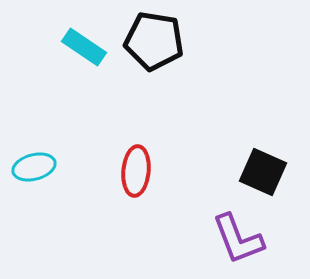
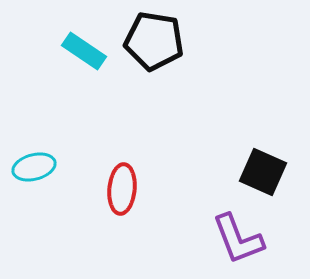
cyan rectangle: moved 4 px down
red ellipse: moved 14 px left, 18 px down
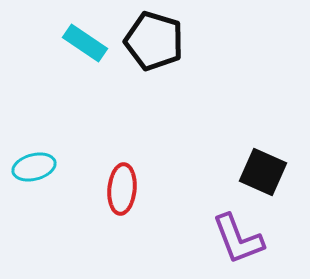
black pentagon: rotated 8 degrees clockwise
cyan rectangle: moved 1 px right, 8 px up
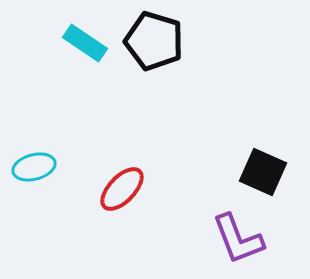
red ellipse: rotated 39 degrees clockwise
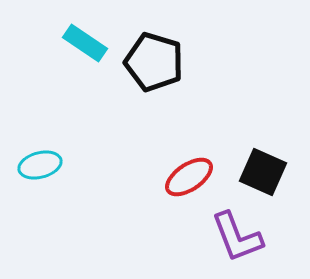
black pentagon: moved 21 px down
cyan ellipse: moved 6 px right, 2 px up
red ellipse: moved 67 px right, 12 px up; rotated 12 degrees clockwise
purple L-shape: moved 1 px left, 2 px up
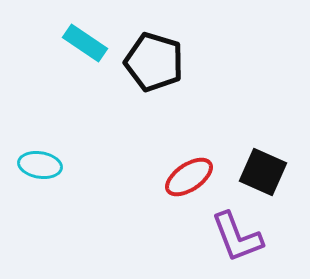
cyan ellipse: rotated 24 degrees clockwise
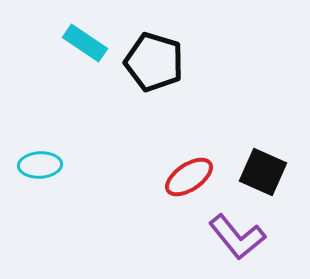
cyan ellipse: rotated 12 degrees counterclockwise
purple L-shape: rotated 18 degrees counterclockwise
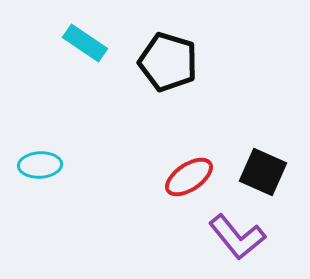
black pentagon: moved 14 px right
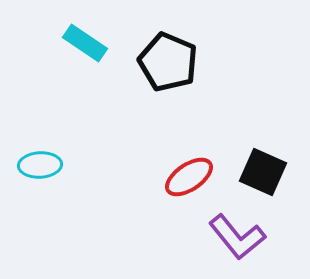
black pentagon: rotated 6 degrees clockwise
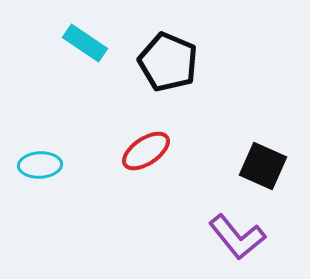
black square: moved 6 px up
red ellipse: moved 43 px left, 26 px up
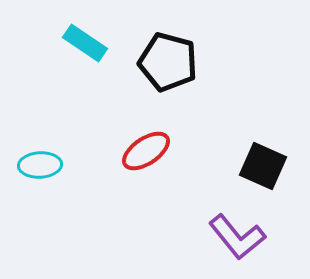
black pentagon: rotated 8 degrees counterclockwise
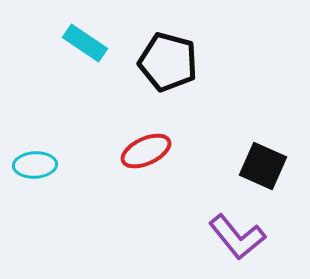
red ellipse: rotated 9 degrees clockwise
cyan ellipse: moved 5 px left
